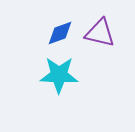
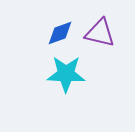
cyan star: moved 7 px right, 1 px up
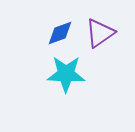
purple triangle: rotated 48 degrees counterclockwise
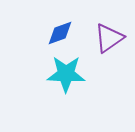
purple triangle: moved 9 px right, 5 px down
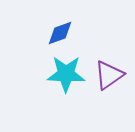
purple triangle: moved 37 px down
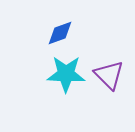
purple triangle: rotated 40 degrees counterclockwise
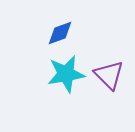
cyan star: rotated 12 degrees counterclockwise
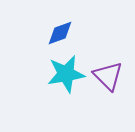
purple triangle: moved 1 px left, 1 px down
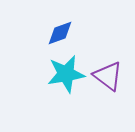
purple triangle: rotated 8 degrees counterclockwise
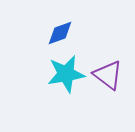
purple triangle: moved 1 px up
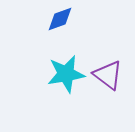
blue diamond: moved 14 px up
